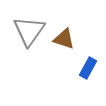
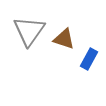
blue rectangle: moved 1 px right, 9 px up
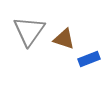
blue rectangle: rotated 40 degrees clockwise
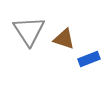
gray triangle: rotated 8 degrees counterclockwise
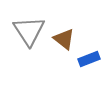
brown triangle: rotated 20 degrees clockwise
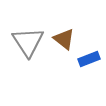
gray triangle: moved 1 px left, 11 px down
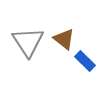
blue rectangle: moved 4 px left, 2 px down; rotated 65 degrees clockwise
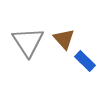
brown triangle: rotated 10 degrees clockwise
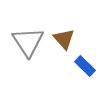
blue rectangle: moved 5 px down
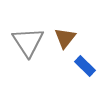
brown triangle: moved 1 px right, 1 px up; rotated 20 degrees clockwise
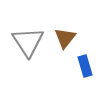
blue rectangle: rotated 30 degrees clockwise
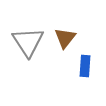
blue rectangle: rotated 20 degrees clockwise
